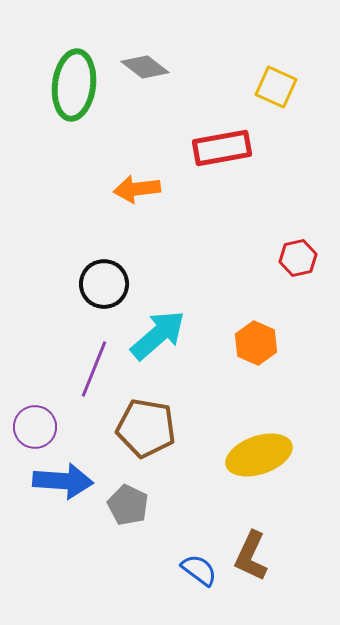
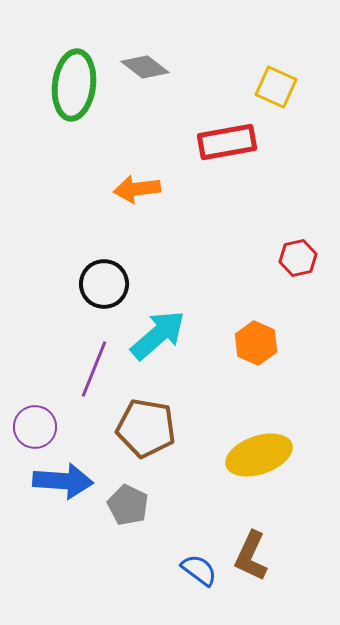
red rectangle: moved 5 px right, 6 px up
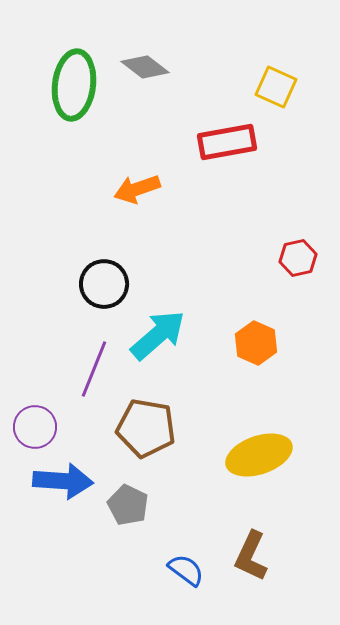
orange arrow: rotated 12 degrees counterclockwise
blue semicircle: moved 13 px left
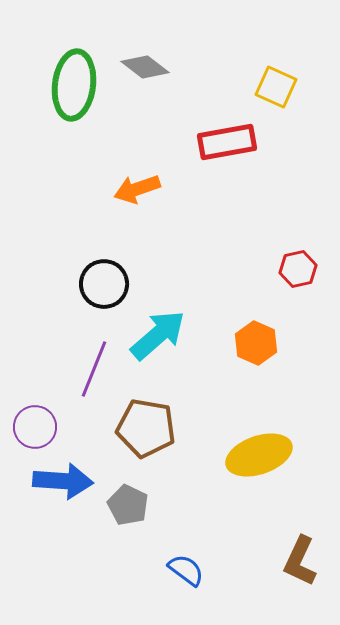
red hexagon: moved 11 px down
brown L-shape: moved 49 px right, 5 px down
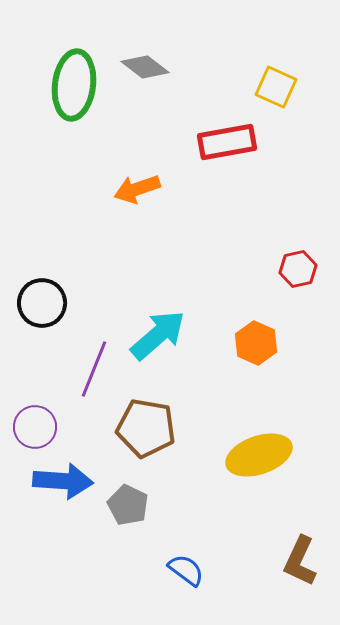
black circle: moved 62 px left, 19 px down
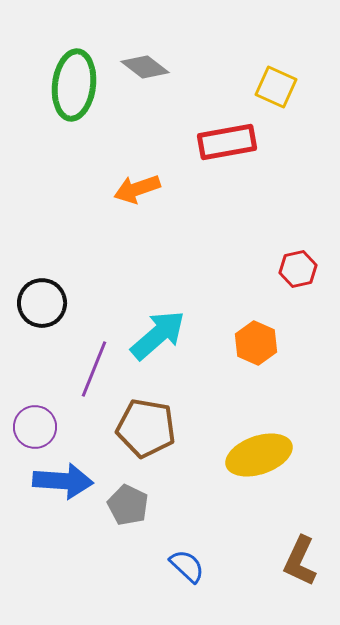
blue semicircle: moved 1 px right, 4 px up; rotated 6 degrees clockwise
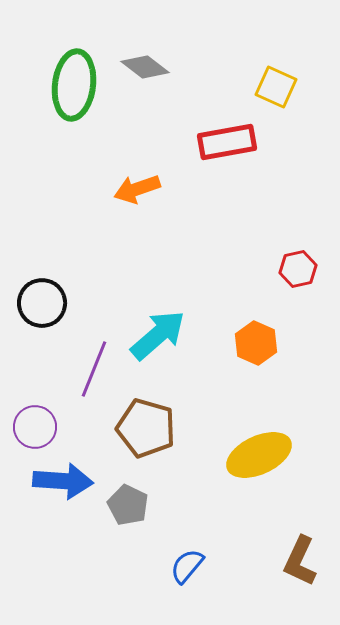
brown pentagon: rotated 6 degrees clockwise
yellow ellipse: rotated 6 degrees counterclockwise
blue semicircle: rotated 93 degrees counterclockwise
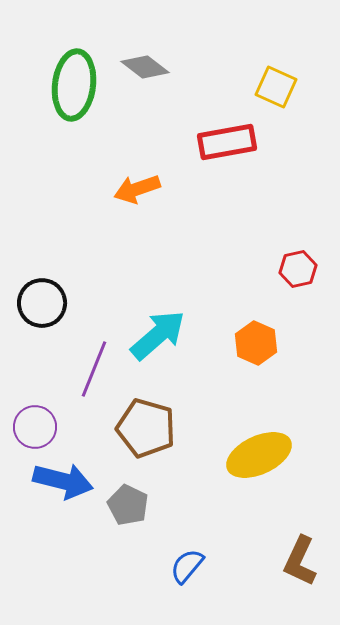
blue arrow: rotated 10 degrees clockwise
